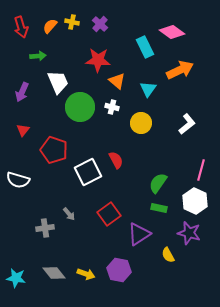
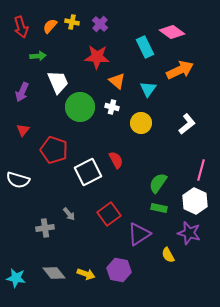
red star: moved 1 px left, 3 px up
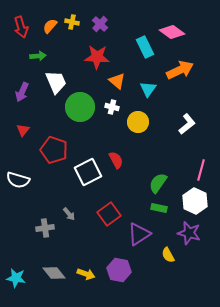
white trapezoid: moved 2 px left
yellow circle: moved 3 px left, 1 px up
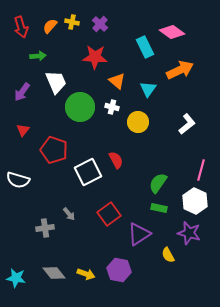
red star: moved 2 px left
purple arrow: rotated 12 degrees clockwise
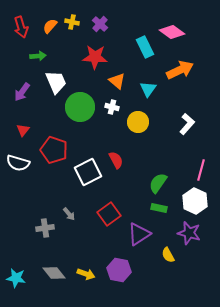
white L-shape: rotated 10 degrees counterclockwise
white semicircle: moved 17 px up
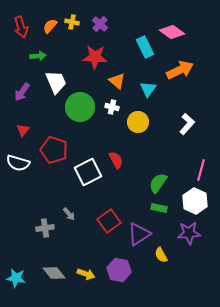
red square: moved 7 px down
purple star: rotated 20 degrees counterclockwise
yellow semicircle: moved 7 px left
